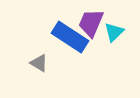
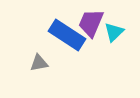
blue rectangle: moved 3 px left, 2 px up
gray triangle: rotated 42 degrees counterclockwise
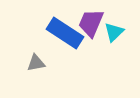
blue rectangle: moved 2 px left, 2 px up
gray triangle: moved 3 px left
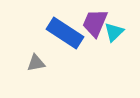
purple trapezoid: moved 4 px right
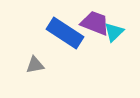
purple trapezoid: rotated 88 degrees clockwise
gray triangle: moved 1 px left, 2 px down
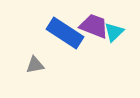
purple trapezoid: moved 1 px left, 3 px down
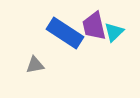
purple trapezoid: rotated 124 degrees counterclockwise
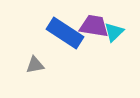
purple trapezoid: rotated 112 degrees clockwise
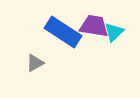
blue rectangle: moved 2 px left, 1 px up
gray triangle: moved 2 px up; rotated 18 degrees counterclockwise
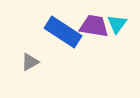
cyan triangle: moved 3 px right, 8 px up; rotated 10 degrees counterclockwise
gray triangle: moved 5 px left, 1 px up
